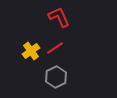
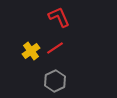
gray hexagon: moved 1 px left, 4 px down
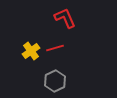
red L-shape: moved 6 px right, 1 px down
red line: rotated 18 degrees clockwise
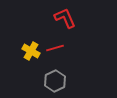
yellow cross: rotated 24 degrees counterclockwise
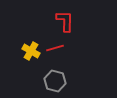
red L-shape: moved 3 px down; rotated 25 degrees clockwise
gray hexagon: rotated 20 degrees counterclockwise
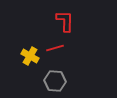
yellow cross: moved 1 px left, 5 px down
gray hexagon: rotated 10 degrees counterclockwise
